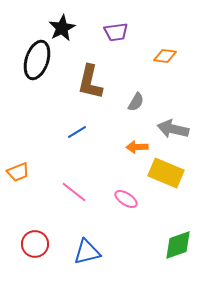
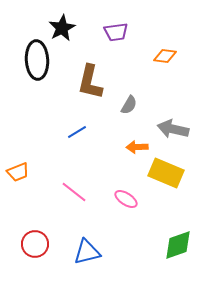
black ellipse: rotated 21 degrees counterclockwise
gray semicircle: moved 7 px left, 3 px down
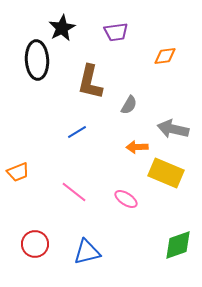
orange diamond: rotated 15 degrees counterclockwise
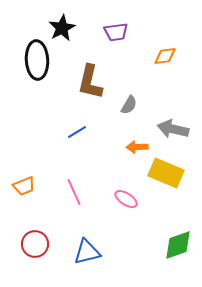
orange trapezoid: moved 6 px right, 14 px down
pink line: rotated 28 degrees clockwise
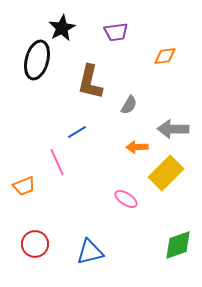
black ellipse: rotated 18 degrees clockwise
gray arrow: rotated 12 degrees counterclockwise
yellow rectangle: rotated 68 degrees counterclockwise
pink line: moved 17 px left, 30 px up
blue triangle: moved 3 px right
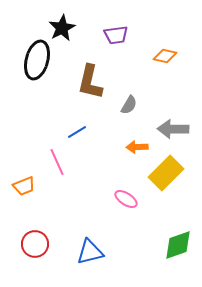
purple trapezoid: moved 3 px down
orange diamond: rotated 20 degrees clockwise
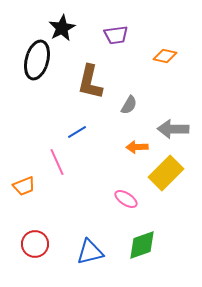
green diamond: moved 36 px left
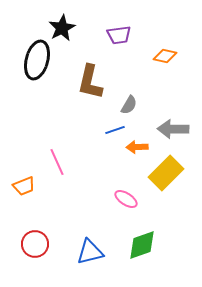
purple trapezoid: moved 3 px right
blue line: moved 38 px right, 2 px up; rotated 12 degrees clockwise
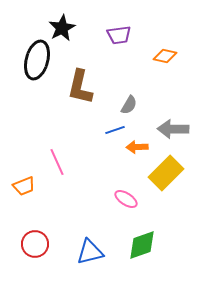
brown L-shape: moved 10 px left, 5 px down
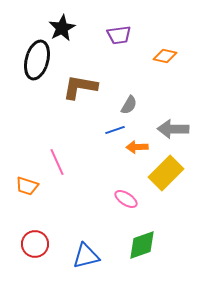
brown L-shape: rotated 87 degrees clockwise
orange trapezoid: moved 3 px right; rotated 40 degrees clockwise
blue triangle: moved 4 px left, 4 px down
